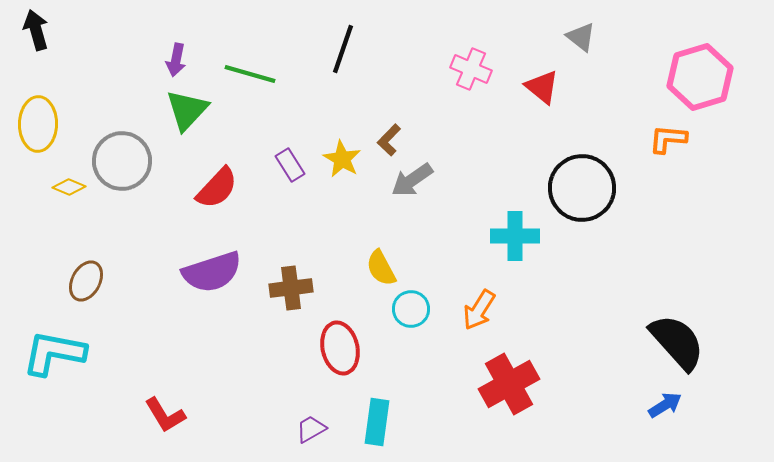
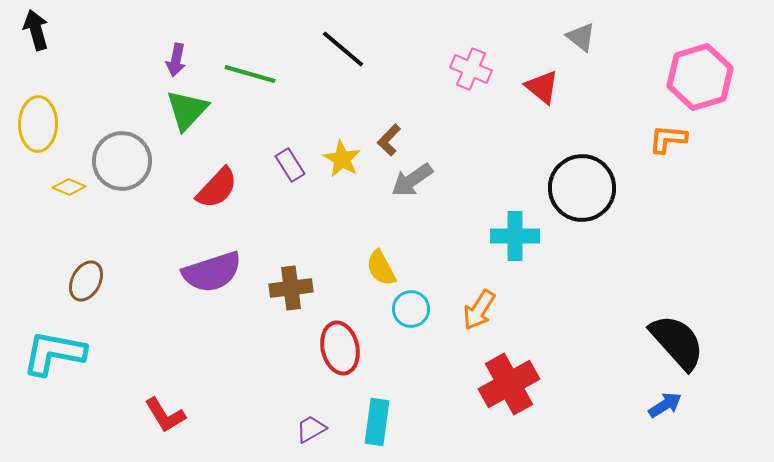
black line: rotated 69 degrees counterclockwise
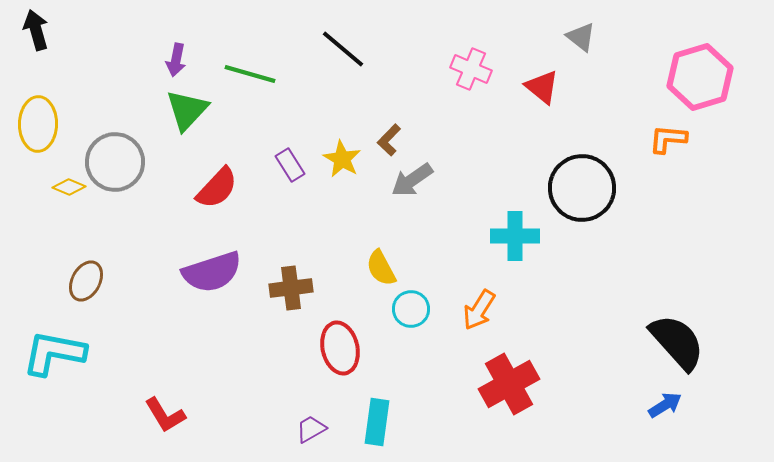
gray circle: moved 7 px left, 1 px down
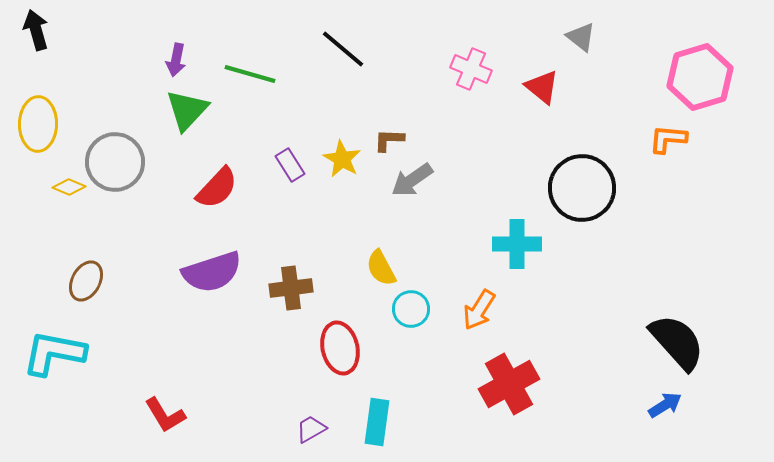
brown L-shape: rotated 48 degrees clockwise
cyan cross: moved 2 px right, 8 px down
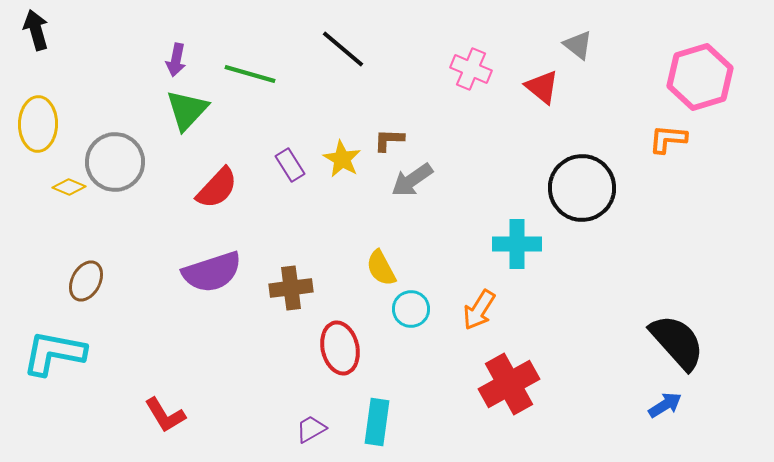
gray triangle: moved 3 px left, 8 px down
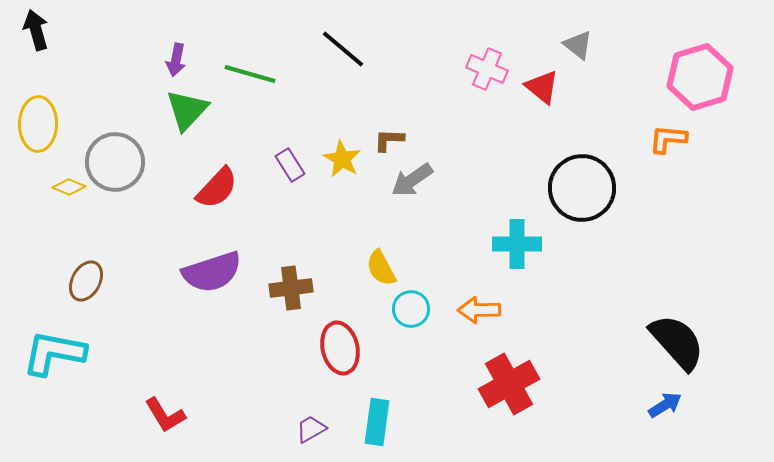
pink cross: moved 16 px right
orange arrow: rotated 57 degrees clockwise
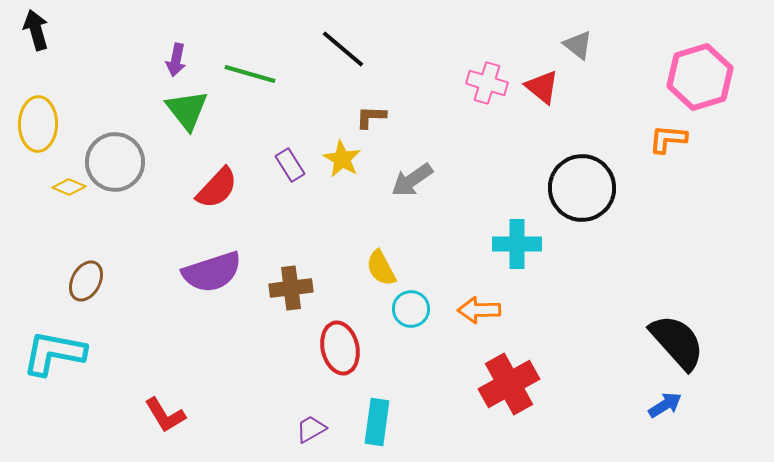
pink cross: moved 14 px down; rotated 6 degrees counterclockwise
green triangle: rotated 21 degrees counterclockwise
brown L-shape: moved 18 px left, 23 px up
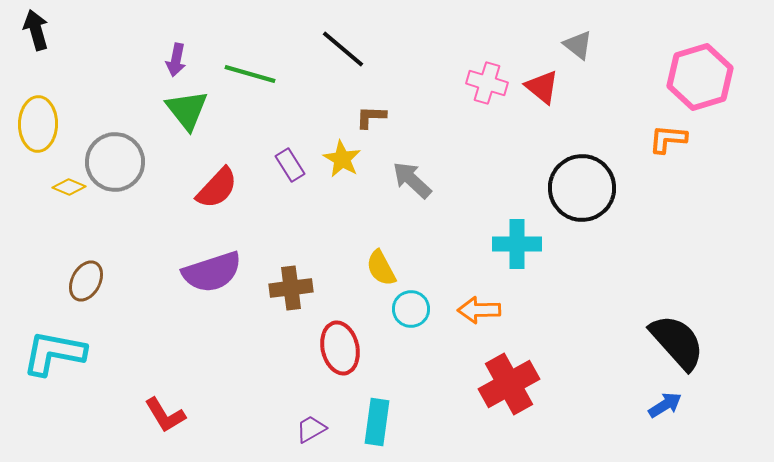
gray arrow: rotated 78 degrees clockwise
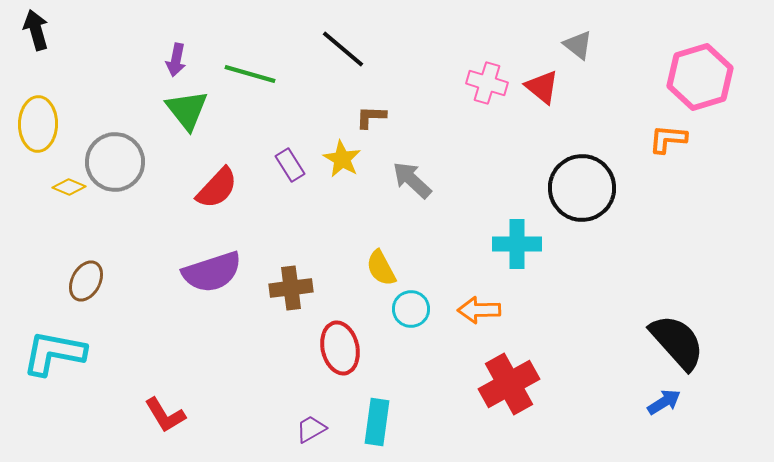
blue arrow: moved 1 px left, 3 px up
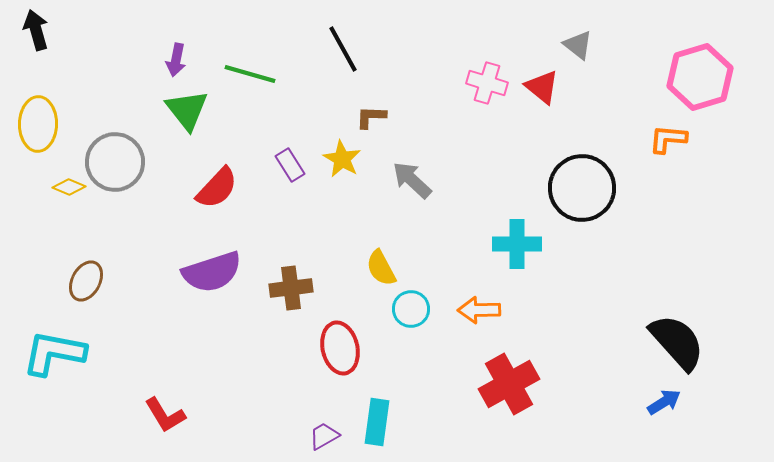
black line: rotated 21 degrees clockwise
purple trapezoid: moved 13 px right, 7 px down
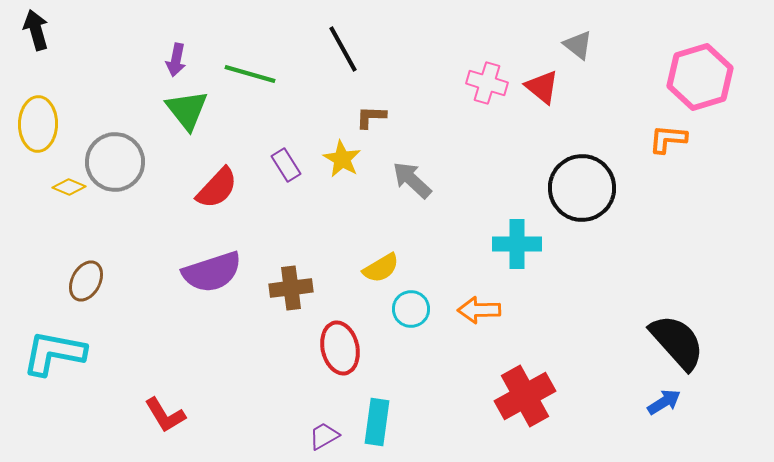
purple rectangle: moved 4 px left
yellow semicircle: rotated 93 degrees counterclockwise
red cross: moved 16 px right, 12 px down
